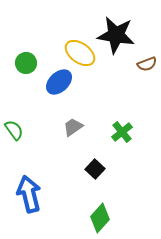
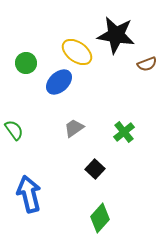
yellow ellipse: moved 3 px left, 1 px up
gray trapezoid: moved 1 px right, 1 px down
green cross: moved 2 px right
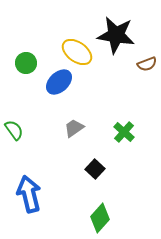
green cross: rotated 10 degrees counterclockwise
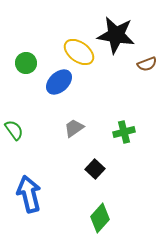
yellow ellipse: moved 2 px right
green cross: rotated 35 degrees clockwise
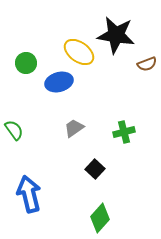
blue ellipse: rotated 28 degrees clockwise
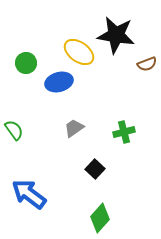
blue arrow: rotated 39 degrees counterclockwise
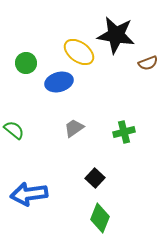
brown semicircle: moved 1 px right, 1 px up
green semicircle: rotated 15 degrees counterclockwise
black square: moved 9 px down
blue arrow: rotated 45 degrees counterclockwise
green diamond: rotated 20 degrees counterclockwise
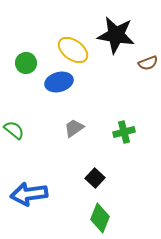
yellow ellipse: moved 6 px left, 2 px up
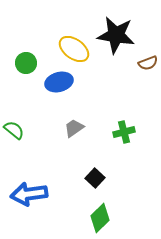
yellow ellipse: moved 1 px right, 1 px up
green diamond: rotated 24 degrees clockwise
